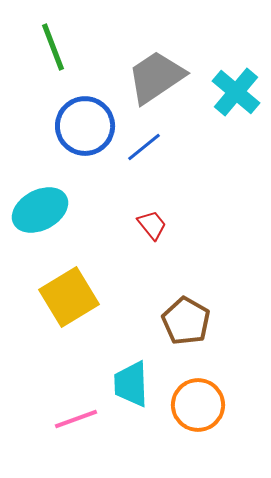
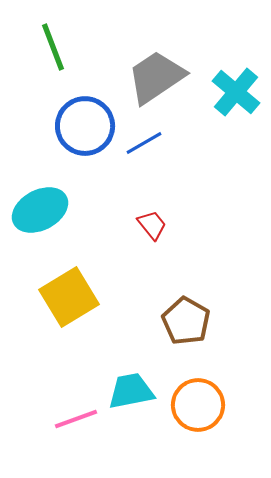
blue line: moved 4 px up; rotated 9 degrees clockwise
cyan trapezoid: moved 7 px down; rotated 81 degrees clockwise
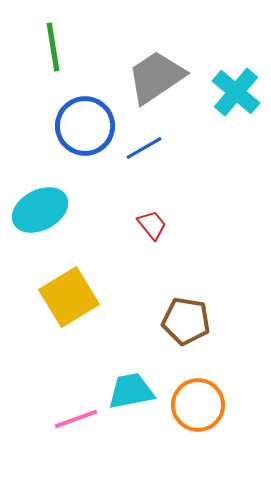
green line: rotated 12 degrees clockwise
blue line: moved 5 px down
brown pentagon: rotated 21 degrees counterclockwise
